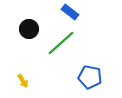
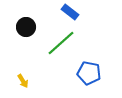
black circle: moved 3 px left, 2 px up
blue pentagon: moved 1 px left, 4 px up
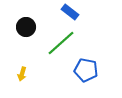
blue pentagon: moved 3 px left, 3 px up
yellow arrow: moved 1 px left, 7 px up; rotated 48 degrees clockwise
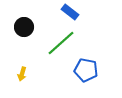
black circle: moved 2 px left
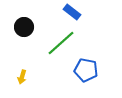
blue rectangle: moved 2 px right
yellow arrow: moved 3 px down
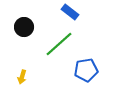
blue rectangle: moved 2 px left
green line: moved 2 px left, 1 px down
blue pentagon: rotated 20 degrees counterclockwise
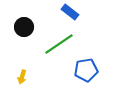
green line: rotated 8 degrees clockwise
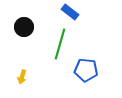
green line: moved 1 px right; rotated 40 degrees counterclockwise
blue pentagon: rotated 15 degrees clockwise
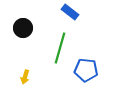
black circle: moved 1 px left, 1 px down
green line: moved 4 px down
yellow arrow: moved 3 px right
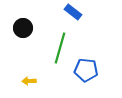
blue rectangle: moved 3 px right
yellow arrow: moved 4 px right, 4 px down; rotated 72 degrees clockwise
